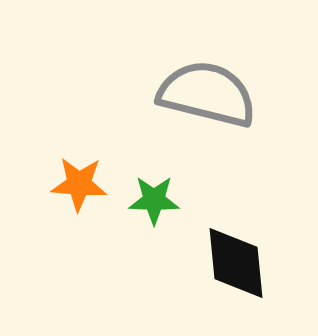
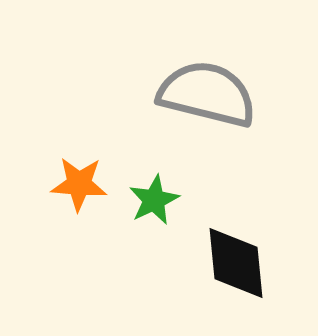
green star: rotated 27 degrees counterclockwise
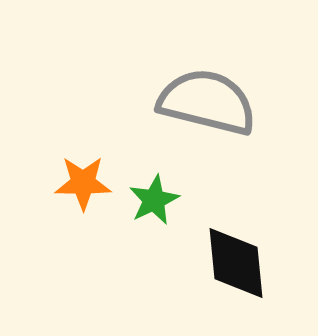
gray semicircle: moved 8 px down
orange star: moved 4 px right, 1 px up; rotated 4 degrees counterclockwise
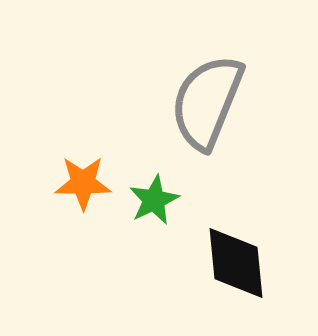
gray semicircle: rotated 82 degrees counterclockwise
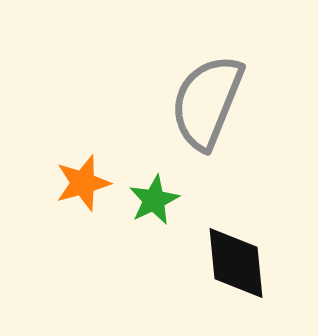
orange star: rotated 16 degrees counterclockwise
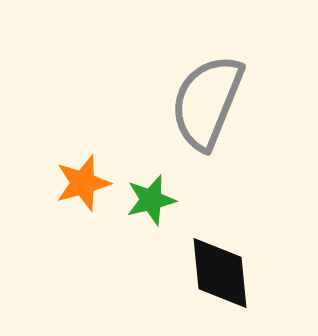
green star: moved 3 px left; rotated 12 degrees clockwise
black diamond: moved 16 px left, 10 px down
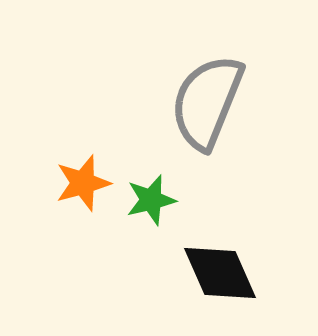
black diamond: rotated 18 degrees counterclockwise
